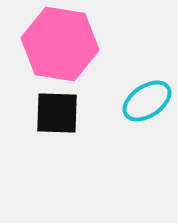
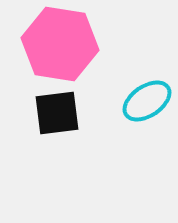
black square: rotated 9 degrees counterclockwise
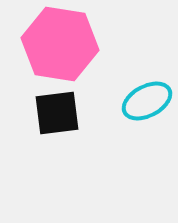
cyan ellipse: rotated 6 degrees clockwise
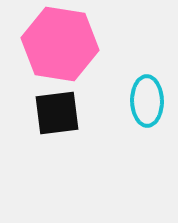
cyan ellipse: rotated 63 degrees counterclockwise
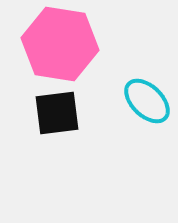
cyan ellipse: rotated 45 degrees counterclockwise
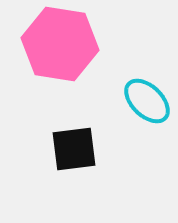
black square: moved 17 px right, 36 px down
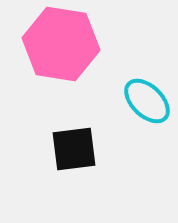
pink hexagon: moved 1 px right
